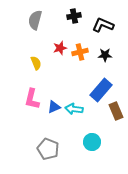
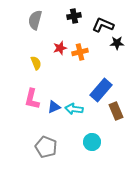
black star: moved 12 px right, 12 px up
gray pentagon: moved 2 px left, 2 px up
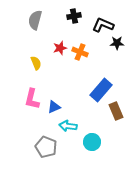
orange cross: rotated 35 degrees clockwise
cyan arrow: moved 6 px left, 17 px down
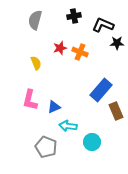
pink L-shape: moved 2 px left, 1 px down
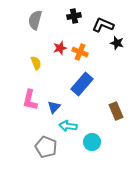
black star: rotated 16 degrees clockwise
blue rectangle: moved 19 px left, 6 px up
blue triangle: rotated 24 degrees counterclockwise
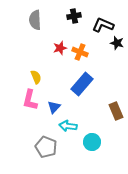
gray semicircle: rotated 18 degrees counterclockwise
yellow semicircle: moved 14 px down
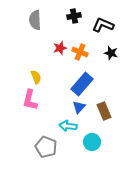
black star: moved 6 px left, 10 px down
blue triangle: moved 25 px right
brown rectangle: moved 12 px left
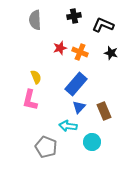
blue rectangle: moved 6 px left
